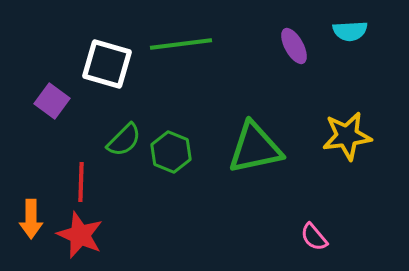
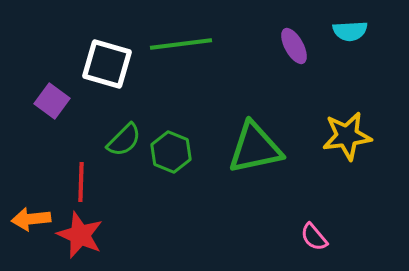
orange arrow: rotated 84 degrees clockwise
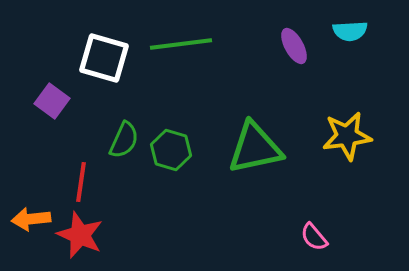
white square: moved 3 px left, 6 px up
green semicircle: rotated 21 degrees counterclockwise
green hexagon: moved 2 px up; rotated 6 degrees counterclockwise
red line: rotated 6 degrees clockwise
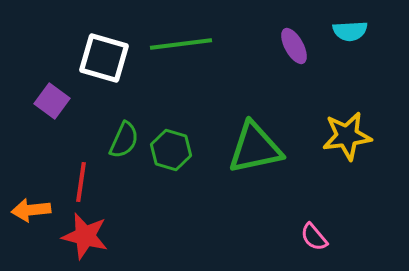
orange arrow: moved 9 px up
red star: moved 5 px right, 1 px down; rotated 9 degrees counterclockwise
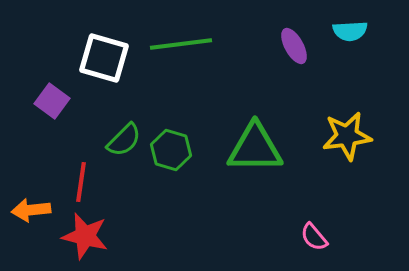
green semicircle: rotated 21 degrees clockwise
green triangle: rotated 12 degrees clockwise
